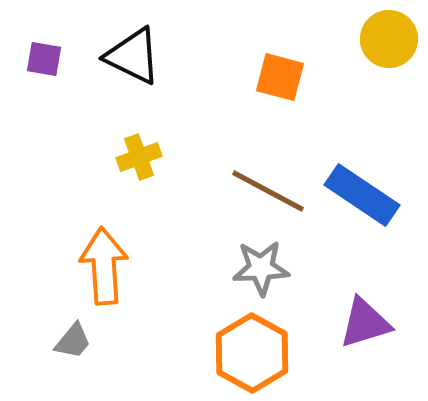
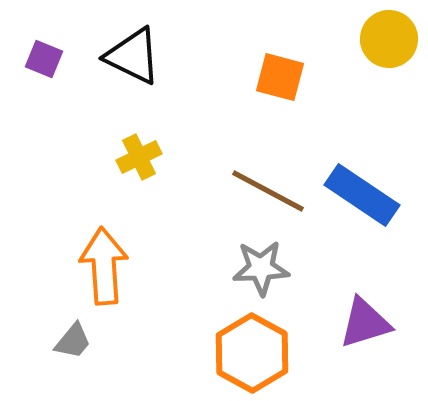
purple square: rotated 12 degrees clockwise
yellow cross: rotated 6 degrees counterclockwise
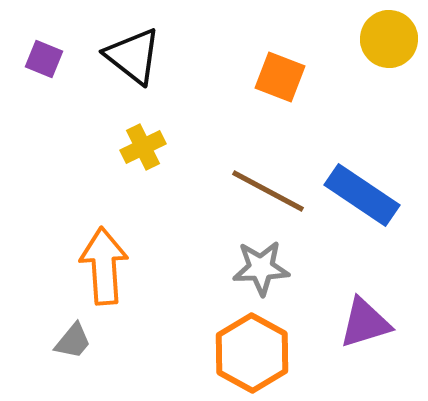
black triangle: rotated 12 degrees clockwise
orange square: rotated 6 degrees clockwise
yellow cross: moved 4 px right, 10 px up
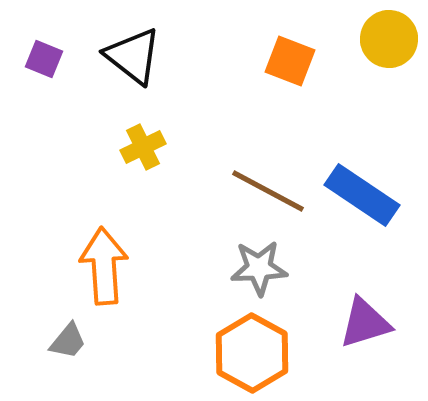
orange square: moved 10 px right, 16 px up
gray star: moved 2 px left
gray trapezoid: moved 5 px left
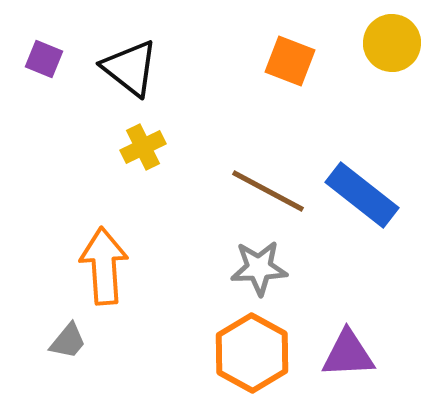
yellow circle: moved 3 px right, 4 px down
black triangle: moved 3 px left, 12 px down
blue rectangle: rotated 4 degrees clockwise
purple triangle: moved 17 px left, 31 px down; rotated 14 degrees clockwise
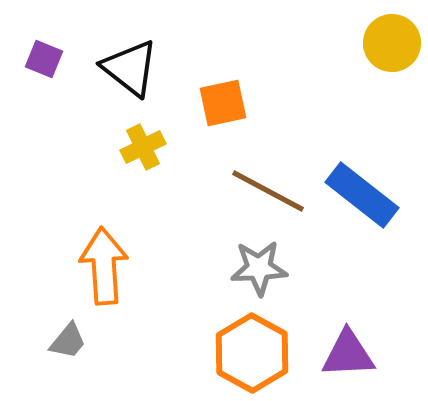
orange square: moved 67 px left, 42 px down; rotated 33 degrees counterclockwise
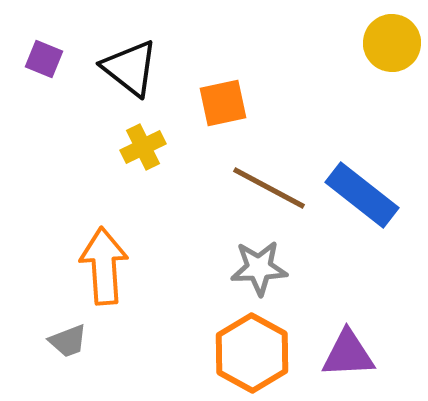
brown line: moved 1 px right, 3 px up
gray trapezoid: rotated 30 degrees clockwise
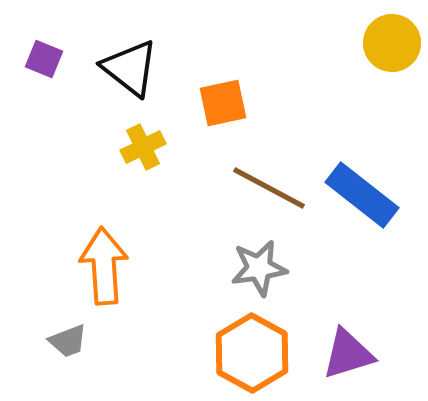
gray star: rotated 6 degrees counterclockwise
purple triangle: rotated 14 degrees counterclockwise
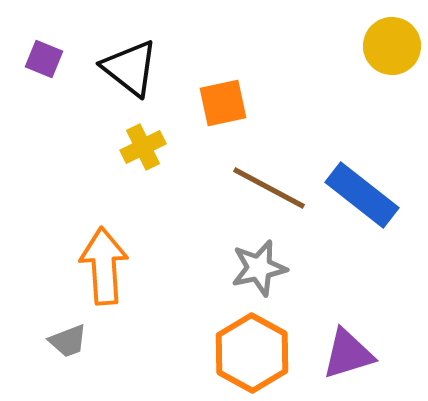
yellow circle: moved 3 px down
gray star: rotated 4 degrees counterclockwise
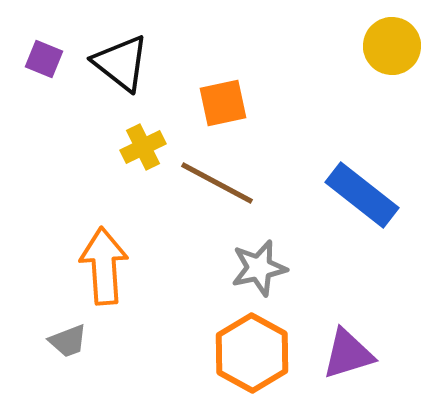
black triangle: moved 9 px left, 5 px up
brown line: moved 52 px left, 5 px up
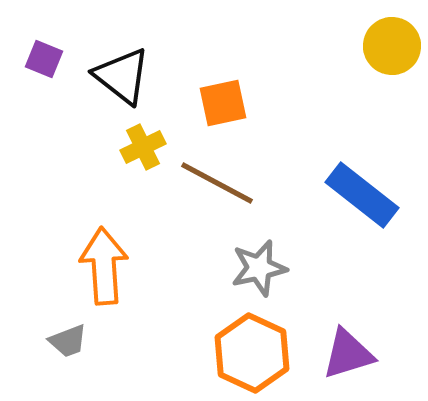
black triangle: moved 1 px right, 13 px down
orange hexagon: rotated 4 degrees counterclockwise
